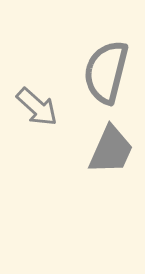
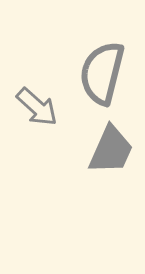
gray semicircle: moved 4 px left, 1 px down
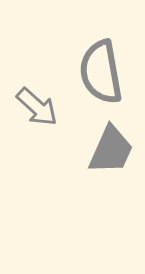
gray semicircle: moved 1 px left, 1 px up; rotated 24 degrees counterclockwise
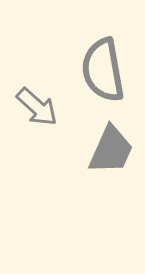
gray semicircle: moved 2 px right, 2 px up
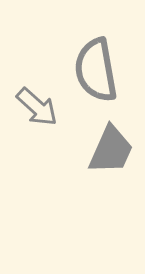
gray semicircle: moved 7 px left
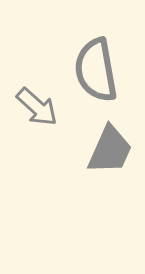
gray trapezoid: moved 1 px left
